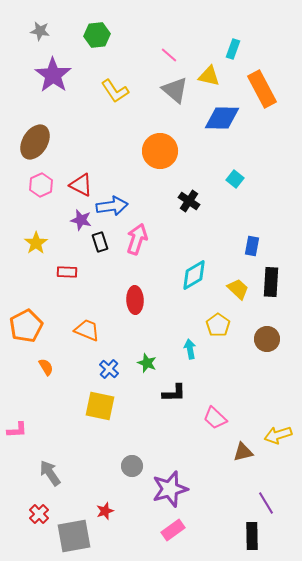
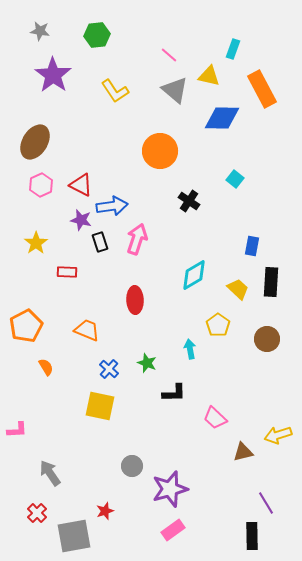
red cross at (39, 514): moved 2 px left, 1 px up
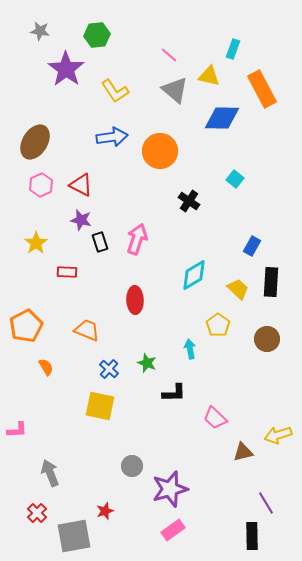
purple star at (53, 75): moved 13 px right, 6 px up
blue arrow at (112, 206): moved 69 px up
blue rectangle at (252, 246): rotated 18 degrees clockwise
gray arrow at (50, 473): rotated 12 degrees clockwise
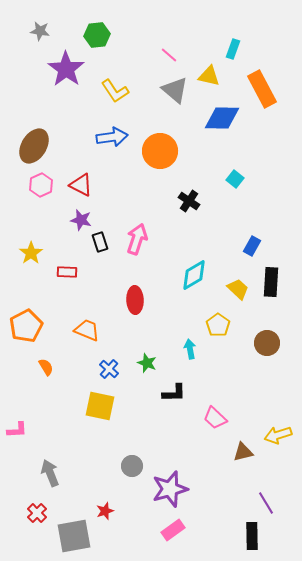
brown ellipse at (35, 142): moved 1 px left, 4 px down
yellow star at (36, 243): moved 5 px left, 10 px down
brown circle at (267, 339): moved 4 px down
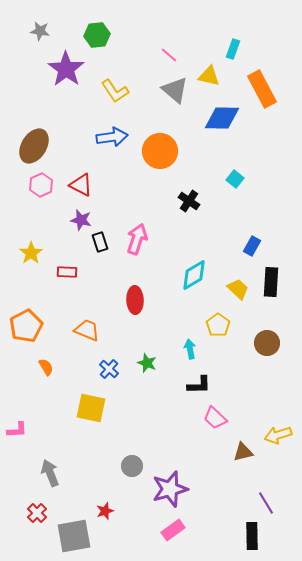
black L-shape at (174, 393): moved 25 px right, 8 px up
yellow square at (100, 406): moved 9 px left, 2 px down
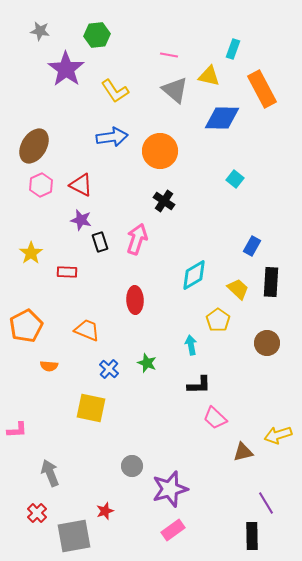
pink line at (169, 55): rotated 30 degrees counterclockwise
black cross at (189, 201): moved 25 px left
yellow pentagon at (218, 325): moved 5 px up
cyan arrow at (190, 349): moved 1 px right, 4 px up
orange semicircle at (46, 367): moved 3 px right, 1 px up; rotated 126 degrees clockwise
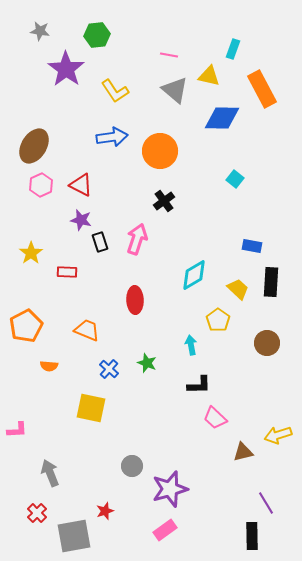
black cross at (164, 201): rotated 20 degrees clockwise
blue rectangle at (252, 246): rotated 72 degrees clockwise
pink rectangle at (173, 530): moved 8 px left
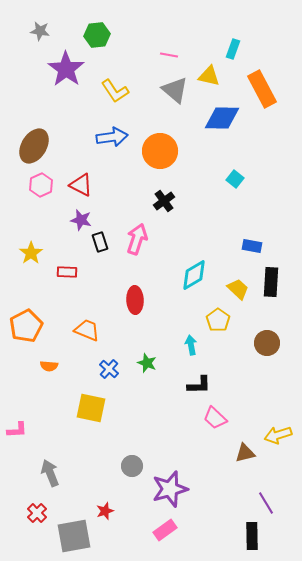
brown triangle at (243, 452): moved 2 px right, 1 px down
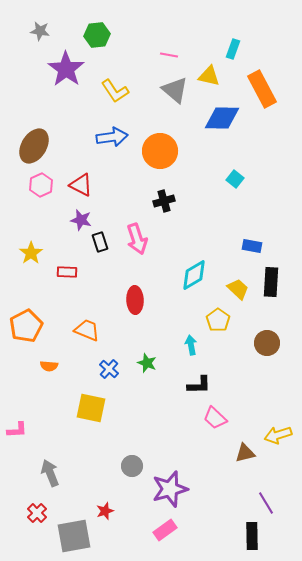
black cross at (164, 201): rotated 20 degrees clockwise
pink arrow at (137, 239): rotated 144 degrees clockwise
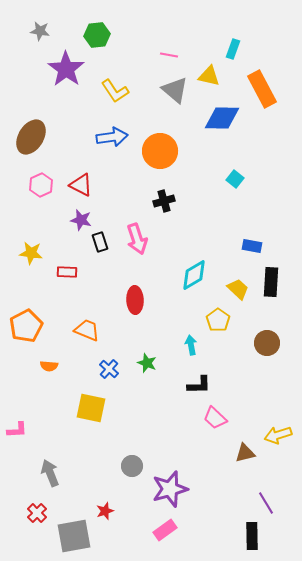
brown ellipse at (34, 146): moved 3 px left, 9 px up
yellow star at (31, 253): rotated 30 degrees counterclockwise
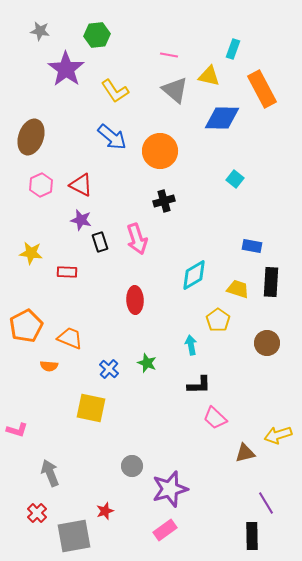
brown ellipse at (31, 137): rotated 12 degrees counterclockwise
blue arrow at (112, 137): rotated 48 degrees clockwise
yellow trapezoid at (238, 289): rotated 25 degrees counterclockwise
orange trapezoid at (87, 330): moved 17 px left, 8 px down
pink L-shape at (17, 430): rotated 20 degrees clockwise
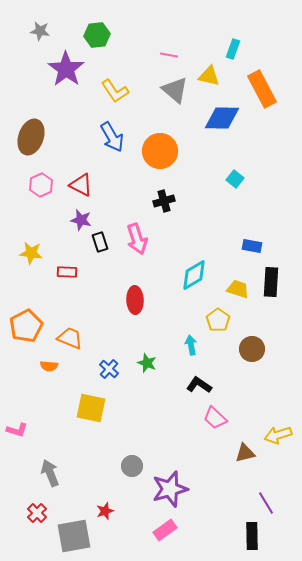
blue arrow at (112, 137): rotated 20 degrees clockwise
brown circle at (267, 343): moved 15 px left, 6 px down
black L-shape at (199, 385): rotated 145 degrees counterclockwise
